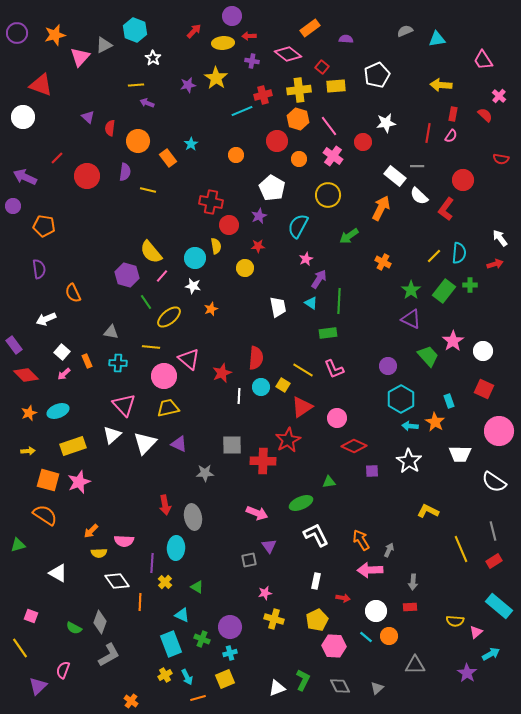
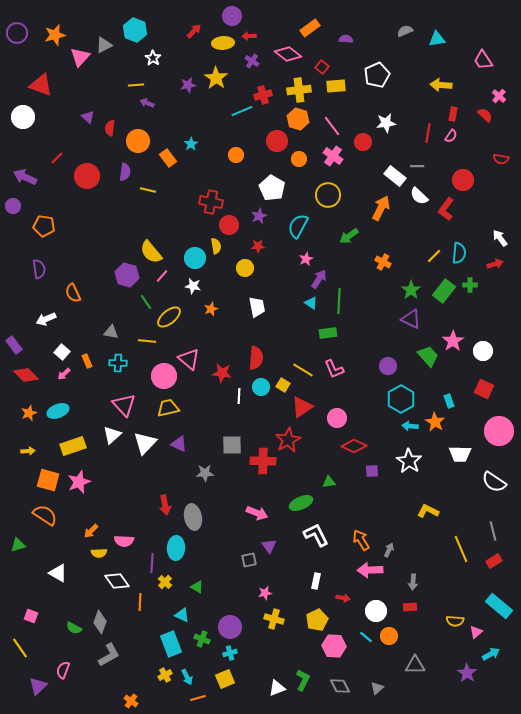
purple cross at (252, 61): rotated 24 degrees clockwise
pink line at (329, 126): moved 3 px right
white trapezoid at (278, 307): moved 21 px left
yellow line at (151, 347): moved 4 px left, 6 px up
red star at (222, 373): rotated 30 degrees clockwise
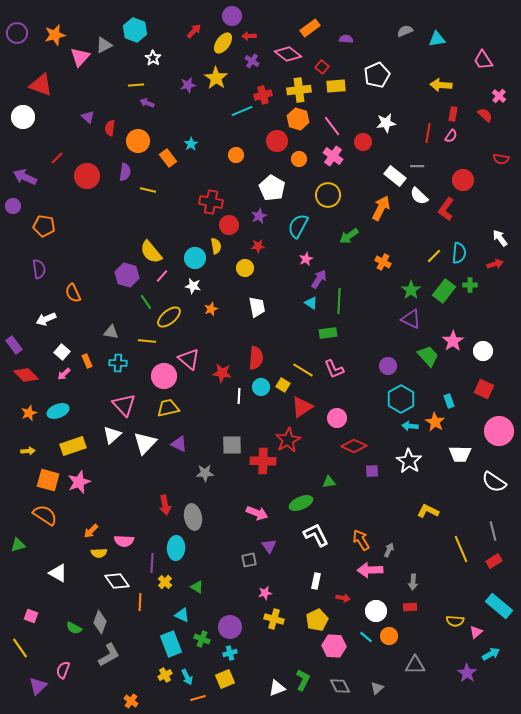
yellow ellipse at (223, 43): rotated 50 degrees counterclockwise
